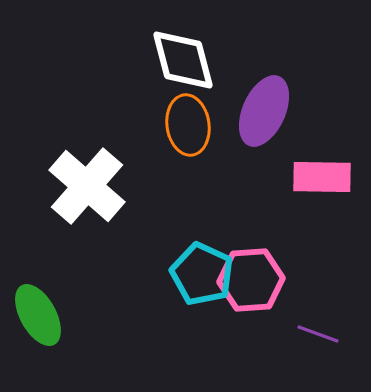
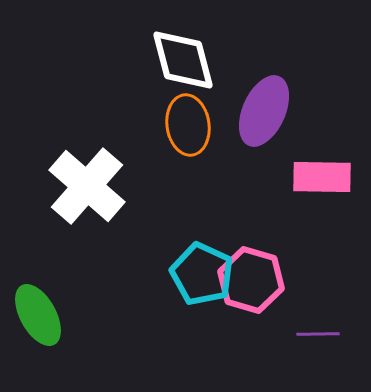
pink hexagon: rotated 20 degrees clockwise
purple line: rotated 21 degrees counterclockwise
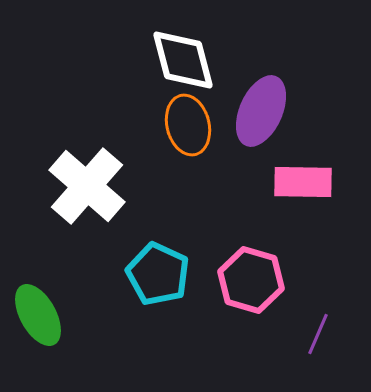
purple ellipse: moved 3 px left
orange ellipse: rotated 6 degrees counterclockwise
pink rectangle: moved 19 px left, 5 px down
cyan pentagon: moved 44 px left
purple line: rotated 66 degrees counterclockwise
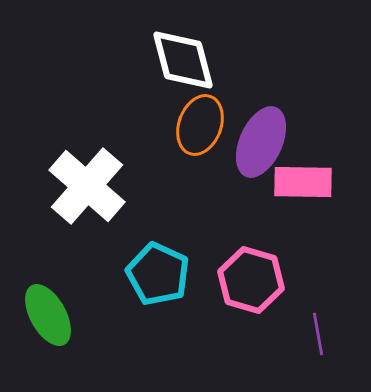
purple ellipse: moved 31 px down
orange ellipse: moved 12 px right; rotated 34 degrees clockwise
green ellipse: moved 10 px right
purple line: rotated 33 degrees counterclockwise
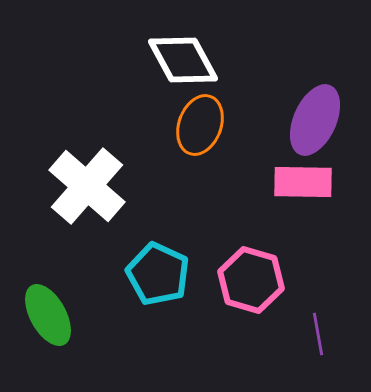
white diamond: rotated 14 degrees counterclockwise
purple ellipse: moved 54 px right, 22 px up
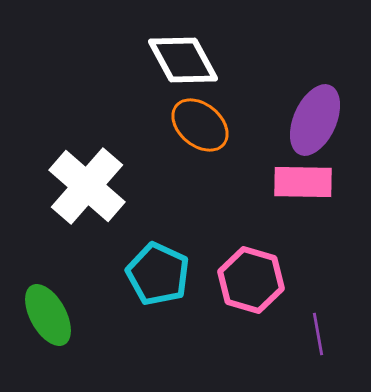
orange ellipse: rotated 70 degrees counterclockwise
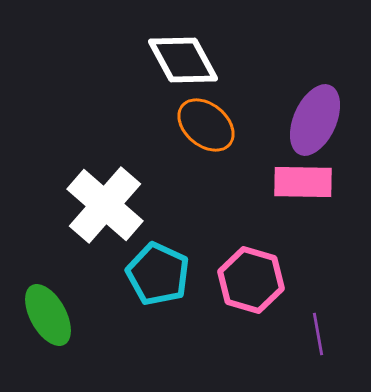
orange ellipse: moved 6 px right
white cross: moved 18 px right, 19 px down
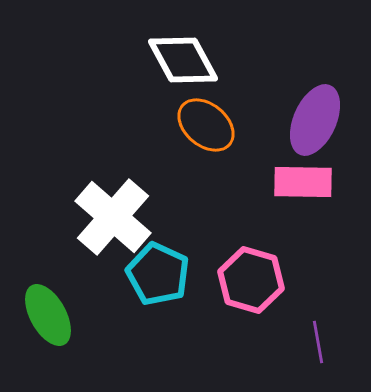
white cross: moved 8 px right, 12 px down
purple line: moved 8 px down
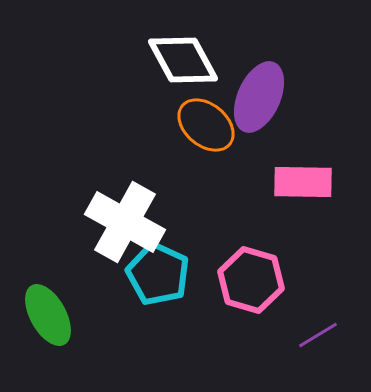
purple ellipse: moved 56 px left, 23 px up
white cross: moved 12 px right, 5 px down; rotated 12 degrees counterclockwise
purple line: moved 7 px up; rotated 69 degrees clockwise
